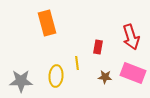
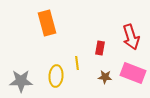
red rectangle: moved 2 px right, 1 px down
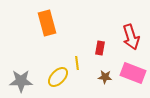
yellow ellipse: moved 2 px right, 1 px down; rotated 40 degrees clockwise
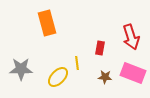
gray star: moved 12 px up
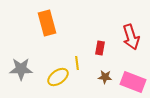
pink rectangle: moved 9 px down
yellow ellipse: rotated 10 degrees clockwise
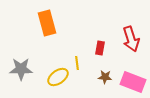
red arrow: moved 2 px down
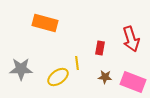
orange rectangle: moved 2 px left; rotated 60 degrees counterclockwise
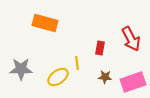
red arrow: rotated 10 degrees counterclockwise
pink rectangle: rotated 40 degrees counterclockwise
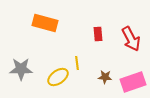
red rectangle: moved 2 px left, 14 px up; rotated 16 degrees counterclockwise
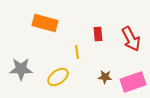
yellow line: moved 11 px up
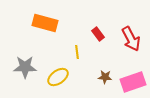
red rectangle: rotated 32 degrees counterclockwise
gray star: moved 4 px right, 2 px up
